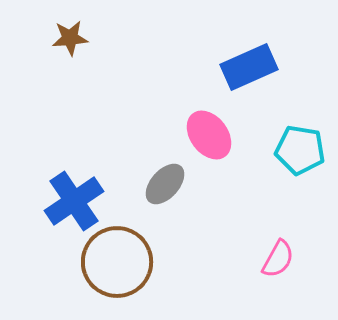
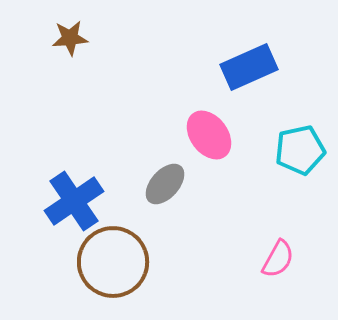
cyan pentagon: rotated 21 degrees counterclockwise
brown circle: moved 4 px left
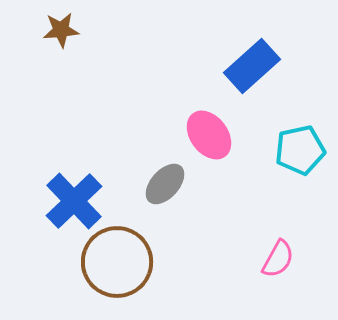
brown star: moved 9 px left, 8 px up
blue rectangle: moved 3 px right, 1 px up; rotated 18 degrees counterclockwise
blue cross: rotated 10 degrees counterclockwise
brown circle: moved 4 px right
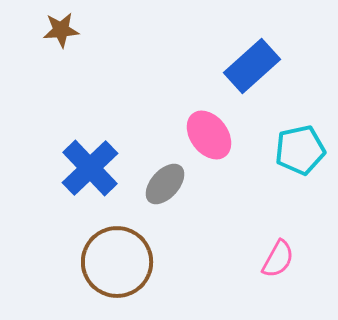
blue cross: moved 16 px right, 33 px up
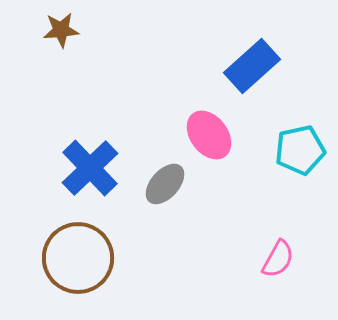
brown circle: moved 39 px left, 4 px up
